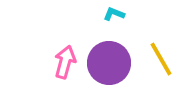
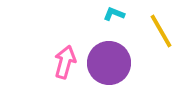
yellow line: moved 28 px up
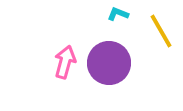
cyan L-shape: moved 4 px right
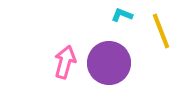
cyan L-shape: moved 4 px right, 1 px down
yellow line: rotated 9 degrees clockwise
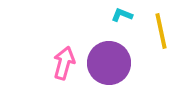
yellow line: rotated 9 degrees clockwise
pink arrow: moved 1 px left, 1 px down
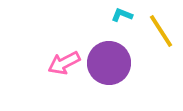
yellow line: rotated 21 degrees counterclockwise
pink arrow: rotated 132 degrees counterclockwise
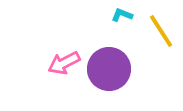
purple circle: moved 6 px down
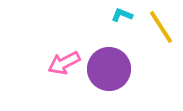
yellow line: moved 4 px up
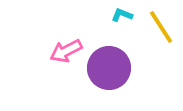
pink arrow: moved 2 px right, 12 px up
purple circle: moved 1 px up
